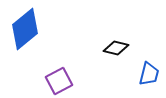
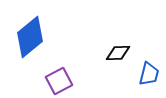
blue diamond: moved 5 px right, 8 px down
black diamond: moved 2 px right, 5 px down; rotated 15 degrees counterclockwise
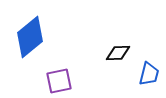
purple square: rotated 16 degrees clockwise
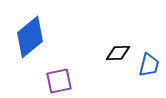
blue trapezoid: moved 9 px up
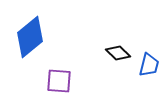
black diamond: rotated 45 degrees clockwise
purple square: rotated 16 degrees clockwise
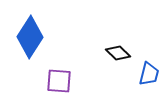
blue diamond: rotated 18 degrees counterclockwise
blue trapezoid: moved 9 px down
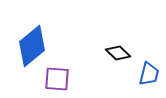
blue diamond: moved 2 px right, 9 px down; rotated 18 degrees clockwise
purple square: moved 2 px left, 2 px up
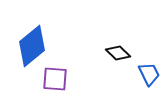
blue trapezoid: rotated 40 degrees counterclockwise
purple square: moved 2 px left
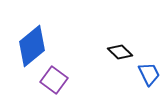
black diamond: moved 2 px right, 1 px up
purple square: moved 1 px left, 1 px down; rotated 32 degrees clockwise
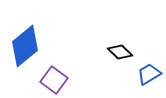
blue diamond: moved 7 px left
blue trapezoid: rotated 95 degrees counterclockwise
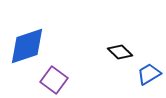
blue diamond: moved 2 px right; rotated 21 degrees clockwise
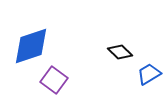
blue diamond: moved 4 px right
